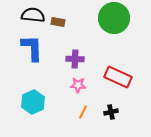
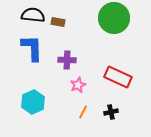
purple cross: moved 8 px left, 1 px down
pink star: rotated 28 degrees counterclockwise
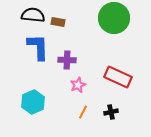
blue L-shape: moved 6 px right, 1 px up
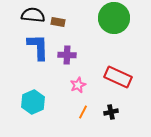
purple cross: moved 5 px up
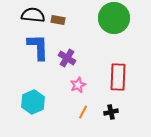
brown rectangle: moved 2 px up
purple cross: moved 3 px down; rotated 30 degrees clockwise
red rectangle: rotated 68 degrees clockwise
